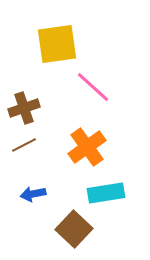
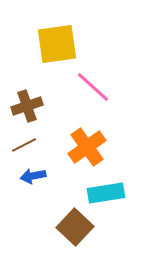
brown cross: moved 3 px right, 2 px up
blue arrow: moved 18 px up
brown square: moved 1 px right, 2 px up
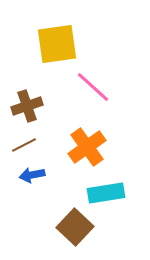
blue arrow: moved 1 px left, 1 px up
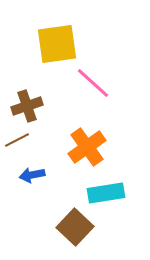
pink line: moved 4 px up
brown line: moved 7 px left, 5 px up
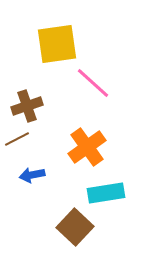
brown line: moved 1 px up
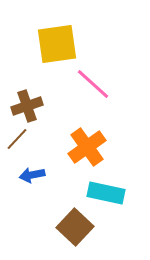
pink line: moved 1 px down
brown line: rotated 20 degrees counterclockwise
cyan rectangle: rotated 21 degrees clockwise
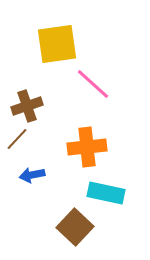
orange cross: rotated 30 degrees clockwise
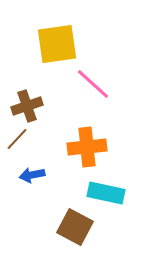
brown square: rotated 15 degrees counterclockwise
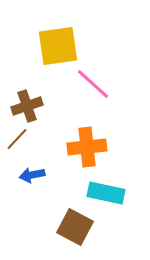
yellow square: moved 1 px right, 2 px down
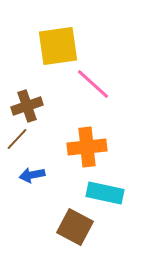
cyan rectangle: moved 1 px left
